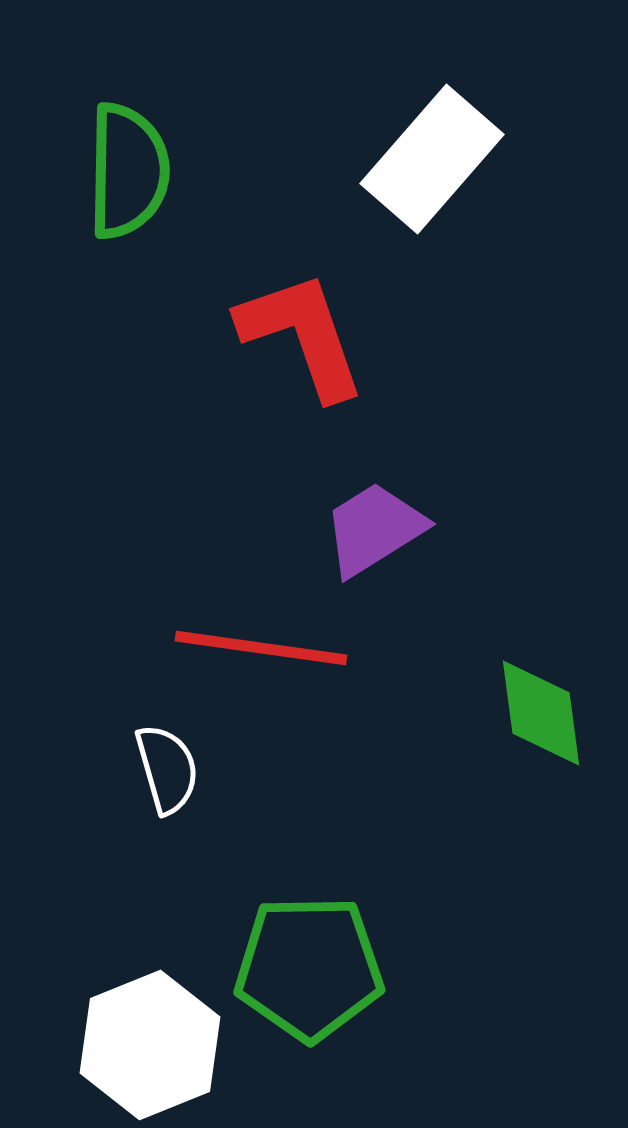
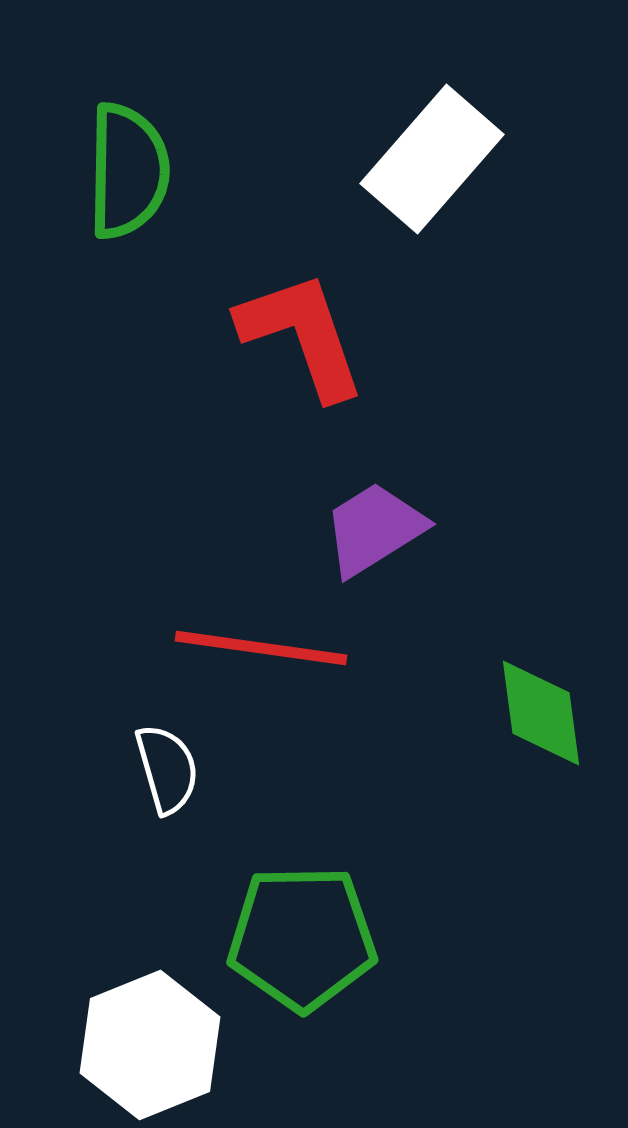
green pentagon: moved 7 px left, 30 px up
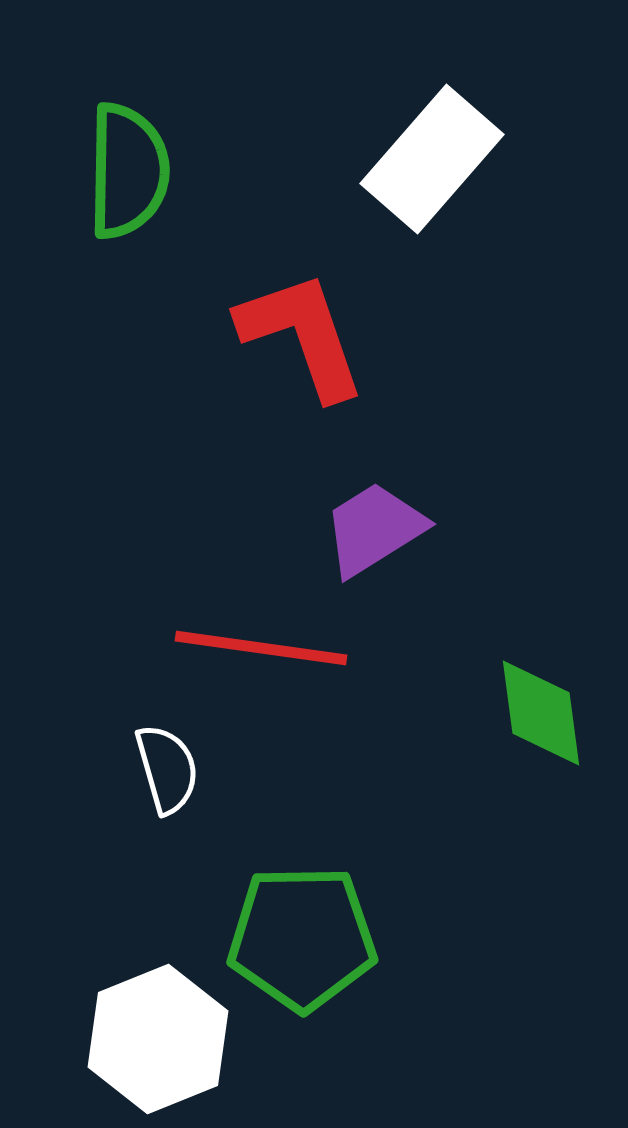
white hexagon: moved 8 px right, 6 px up
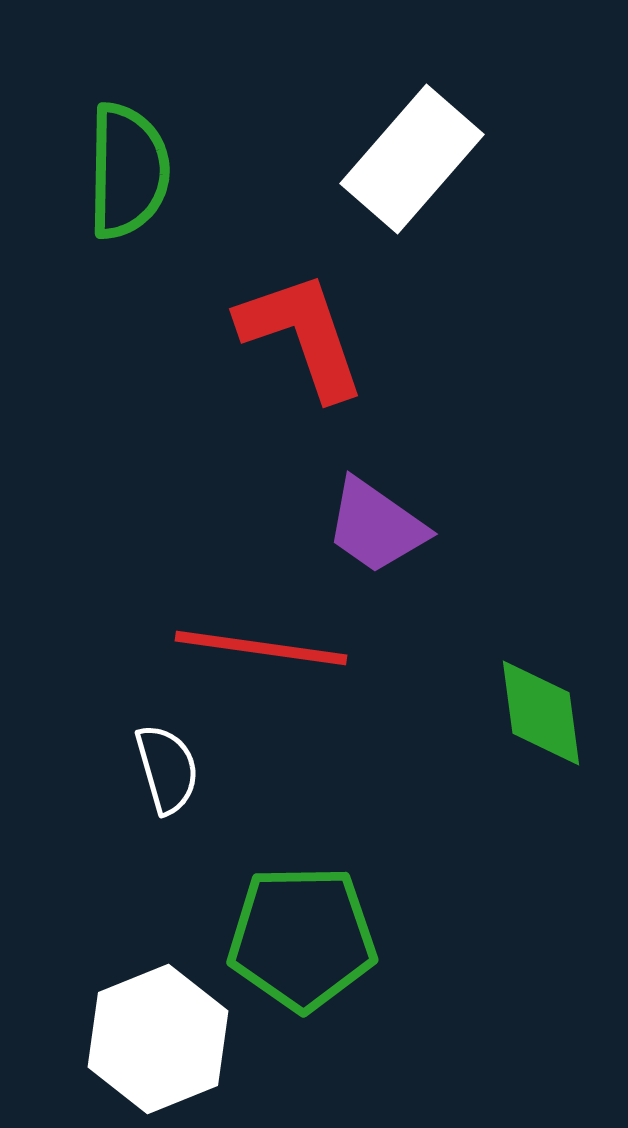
white rectangle: moved 20 px left
purple trapezoid: moved 2 px right, 3 px up; rotated 113 degrees counterclockwise
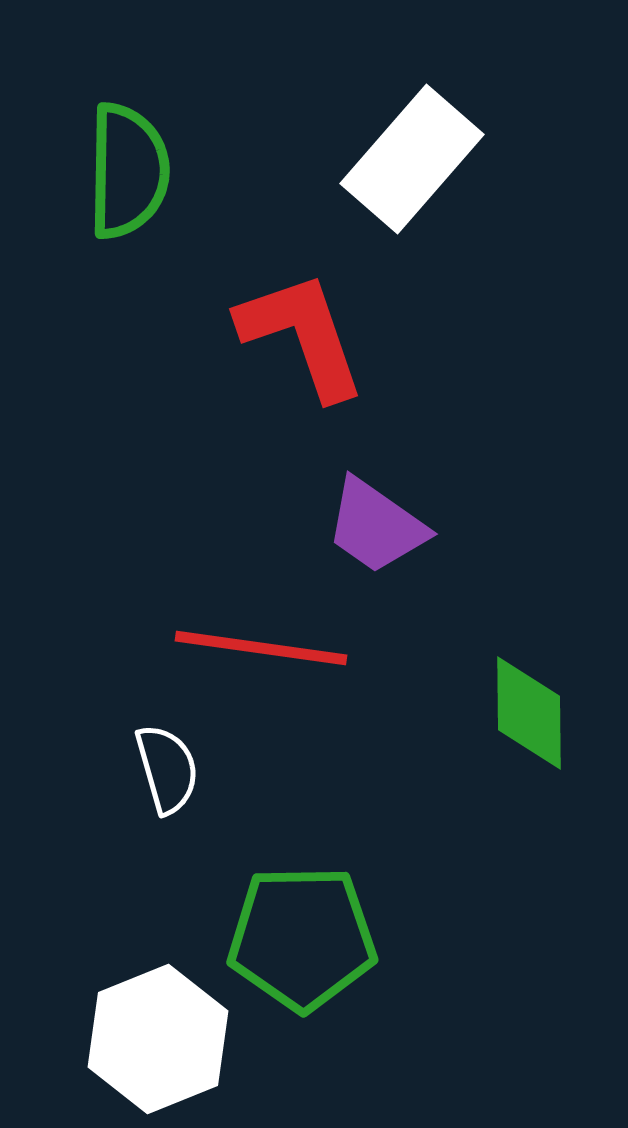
green diamond: moved 12 px left; rotated 7 degrees clockwise
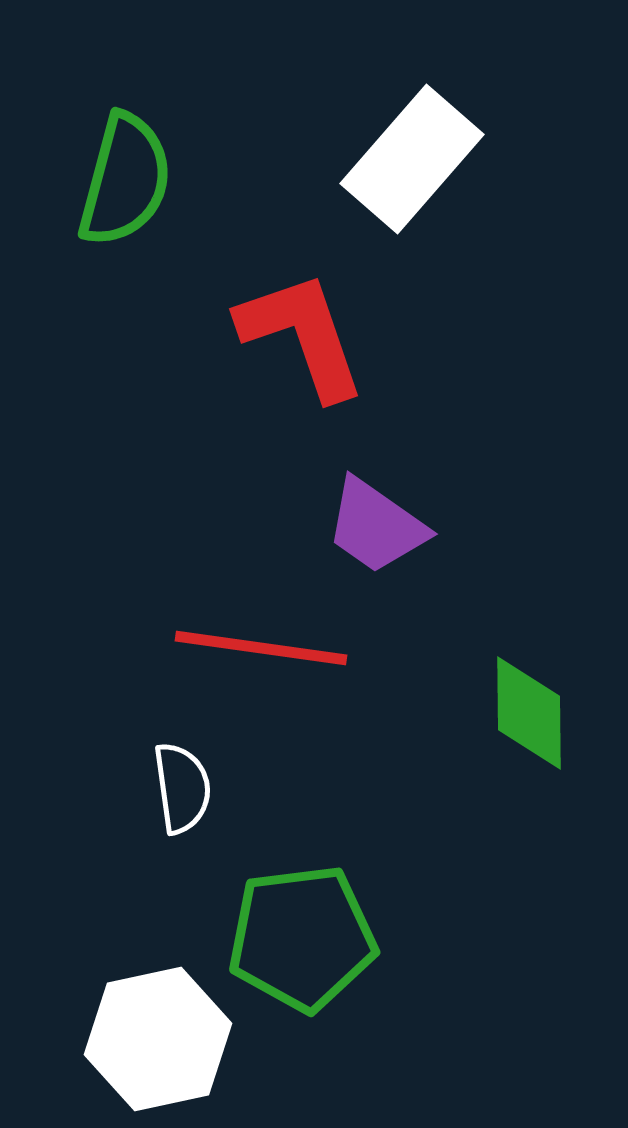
green semicircle: moved 3 px left, 9 px down; rotated 14 degrees clockwise
white semicircle: moved 15 px right, 19 px down; rotated 8 degrees clockwise
green pentagon: rotated 6 degrees counterclockwise
white hexagon: rotated 10 degrees clockwise
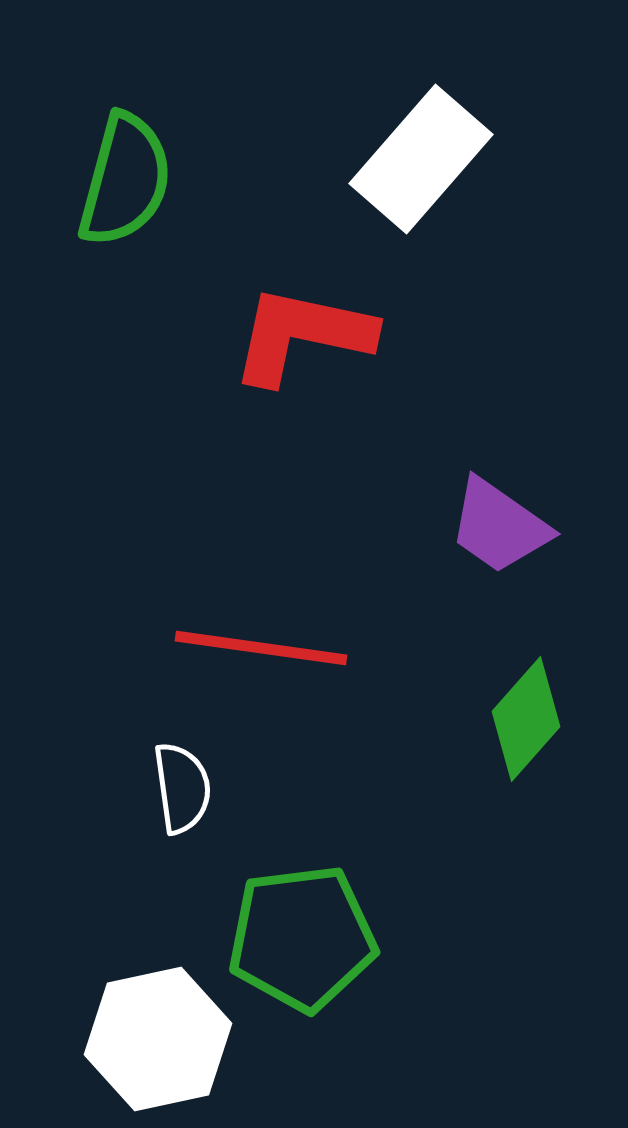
white rectangle: moved 9 px right
red L-shape: rotated 59 degrees counterclockwise
purple trapezoid: moved 123 px right
green diamond: moved 3 px left, 6 px down; rotated 42 degrees clockwise
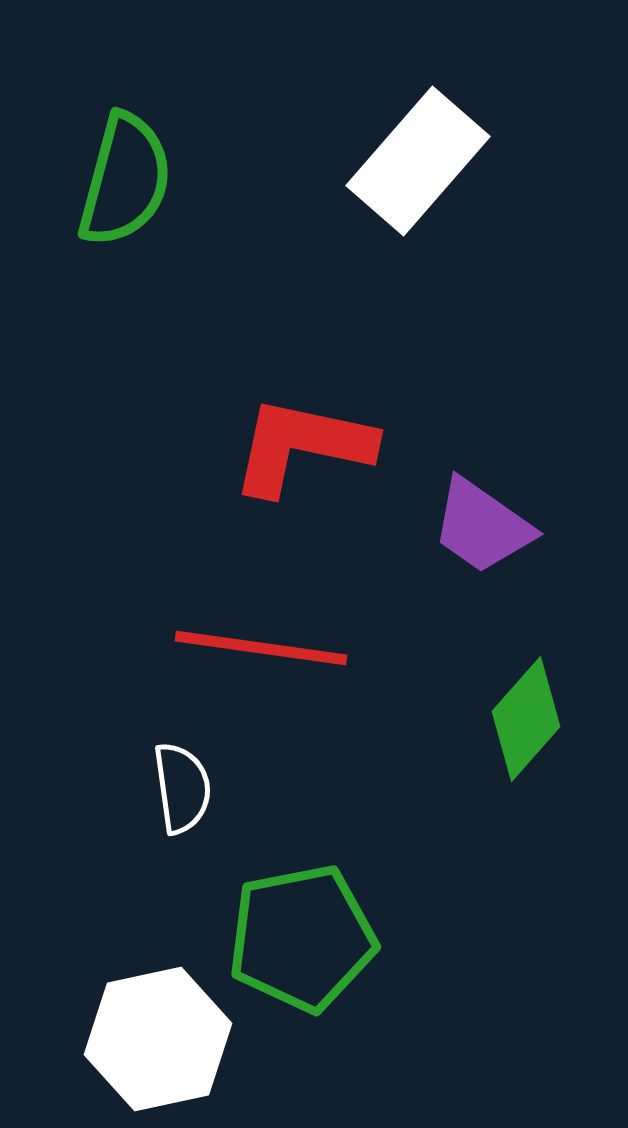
white rectangle: moved 3 px left, 2 px down
red L-shape: moved 111 px down
purple trapezoid: moved 17 px left
green pentagon: rotated 4 degrees counterclockwise
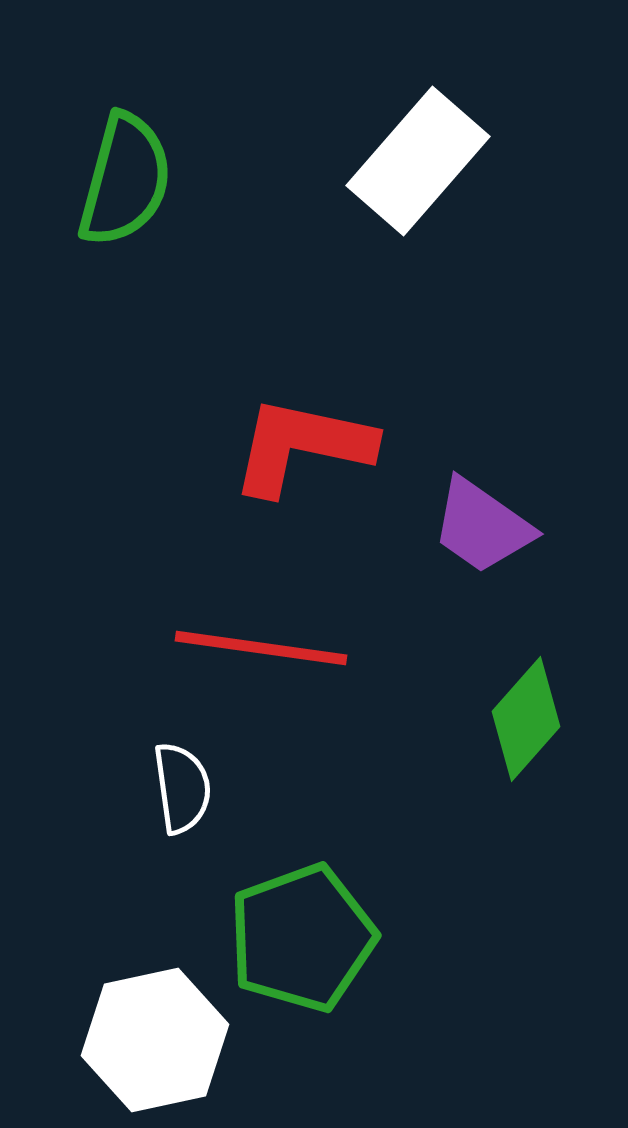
green pentagon: rotated 9 degrees counterclockwise
white hexagon: moved 3 px left, 1 px down
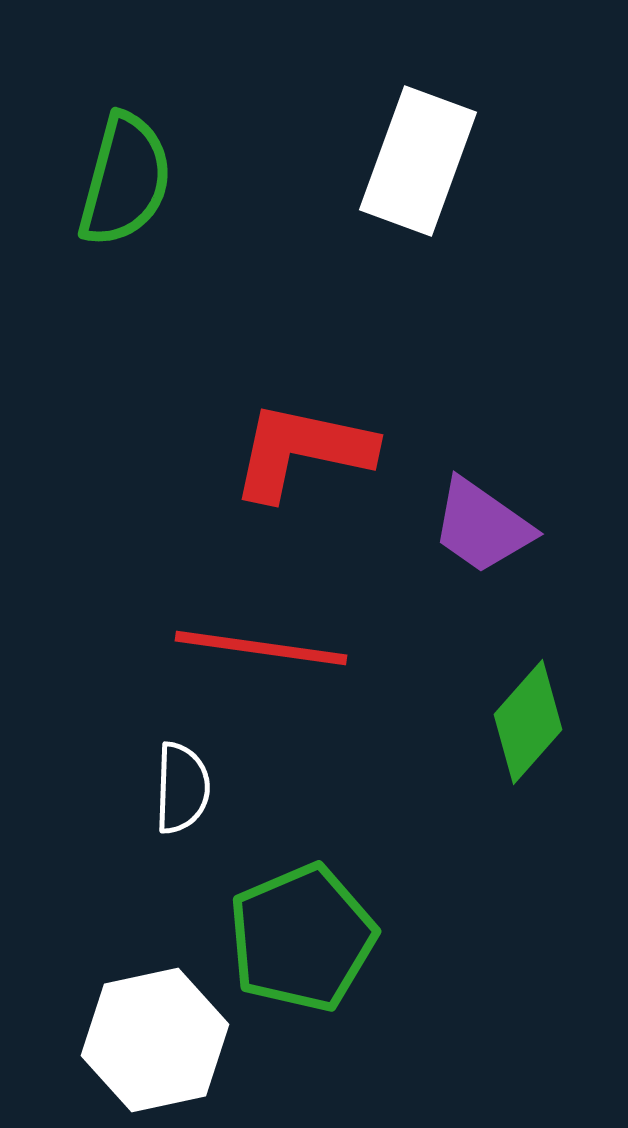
white rectangle: rotated 21 degrees counterclockwise
red L-shape: moved 5 px down
green diamond: moved 2 px right, 3 px down
white semicircle: rotated 10 degrees clockwise
green pentagon: rotated 3 degrees counterclockwise
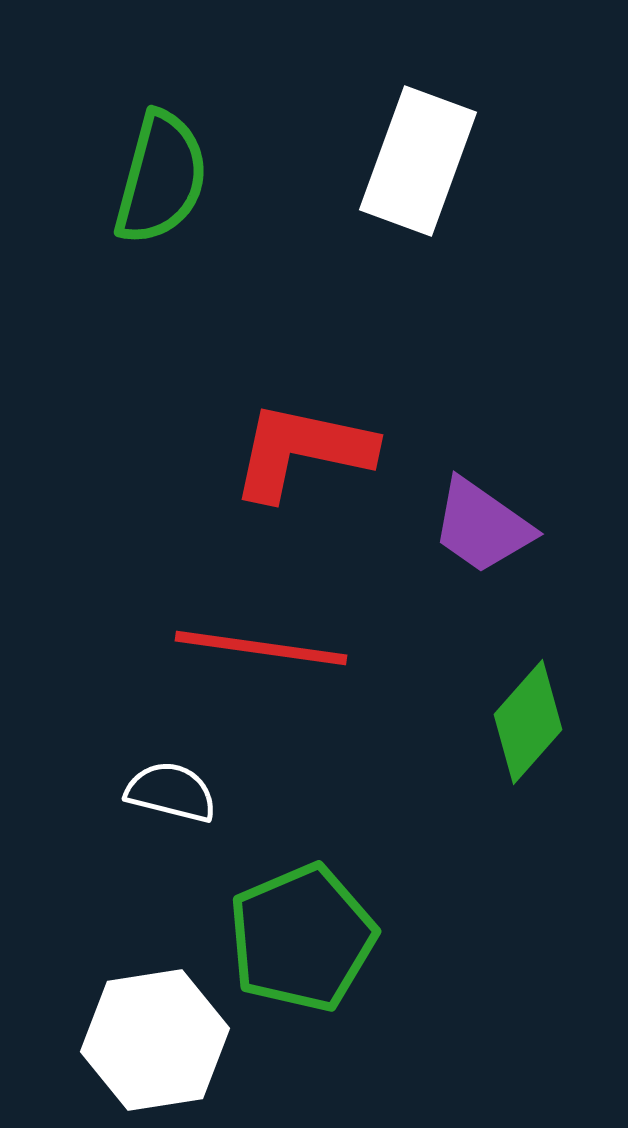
green semicircle: moved 36 px right, 2 px up
white semicircle: moved 11 px left, 4 px down; rotated 78 degrees counterclockwise
white hexagon: rotated 3 degrees clockwise
